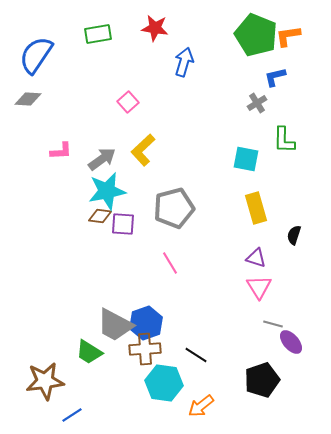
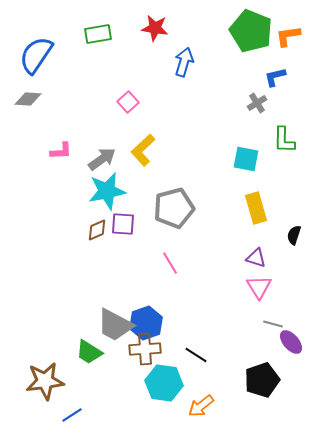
green pentagon: moved 5 px left, 4 px up
brown diamond: moved 3 px left, 14 px down; rotated 30 degrees counterclockwise
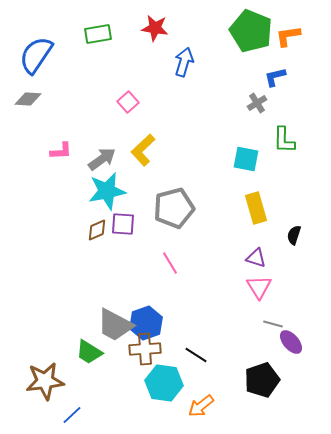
blue line: rotated 10 degrees counterclockwise
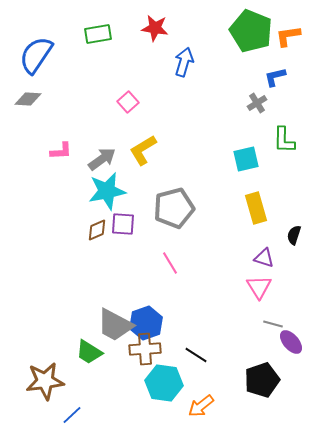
yellow L-shape: rotated 12 degrees clockwise
cyan square: rotated 24 degrees counterclockwise
purple triangle: moved 8 px right
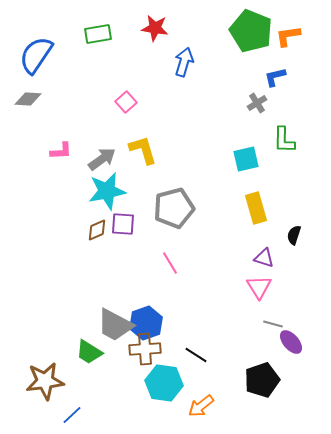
pink square: moved 2 px left
yellow L-shape: rotated 104 degrees clockwise
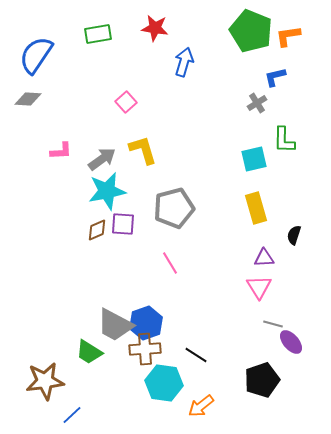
cyan square: moved 8 px right
purple triangle: rotated 20 degrees counterclockwise
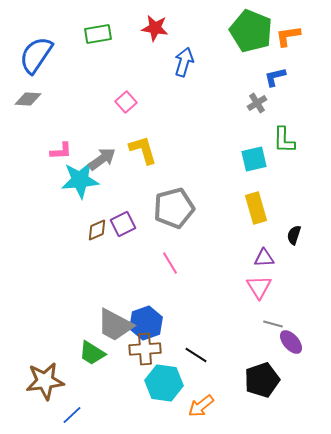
cyan star: moved 27 px left, 11 px up; rotated 6 degrees clockwise
purple square: rotated 30 degrees counterclockwise
green trapezoid: moved 3 px right, 1 px down
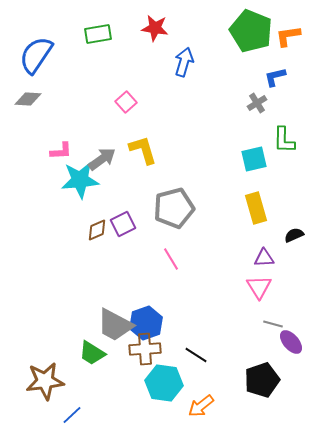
black semicircle: rotated 48 degrees clockwise
pink line: moved 1 px right, 4 px up
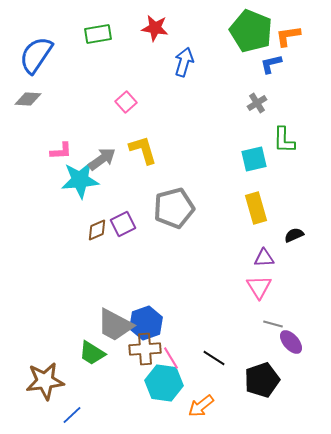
blue L-shape: moved 4 px left, 13 px up
pink line: moved 99 px down
black line: moved 18 px right, 3 px down
